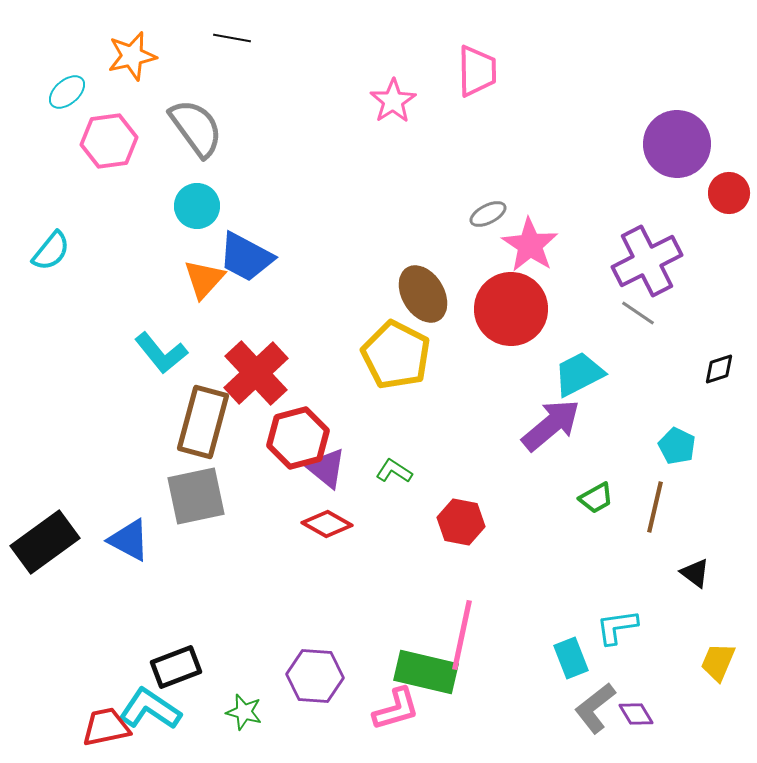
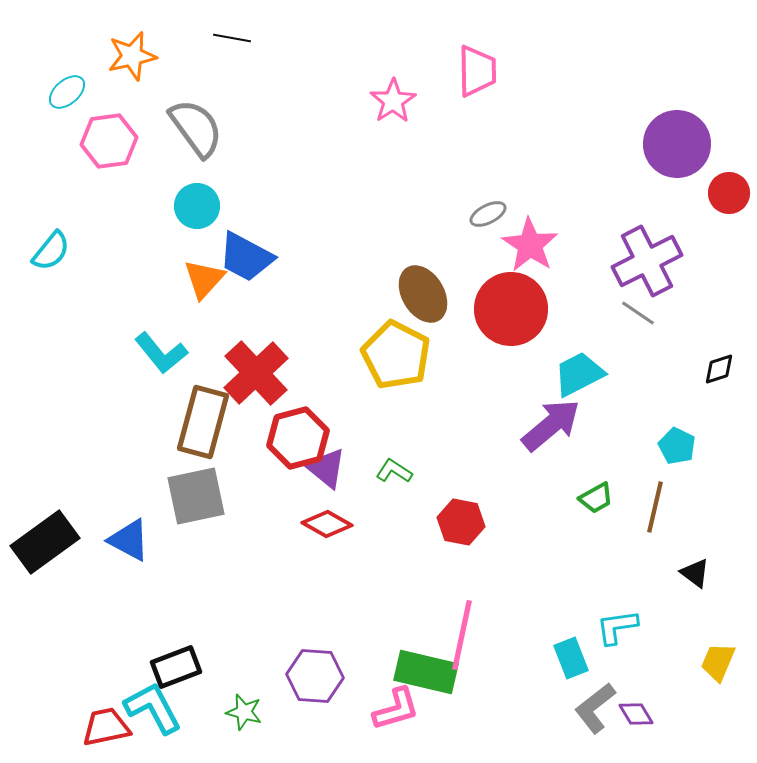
cyan L-shape at (150, 709): moved 3 px right, 1 px up; rotated 28 degrees clockwise
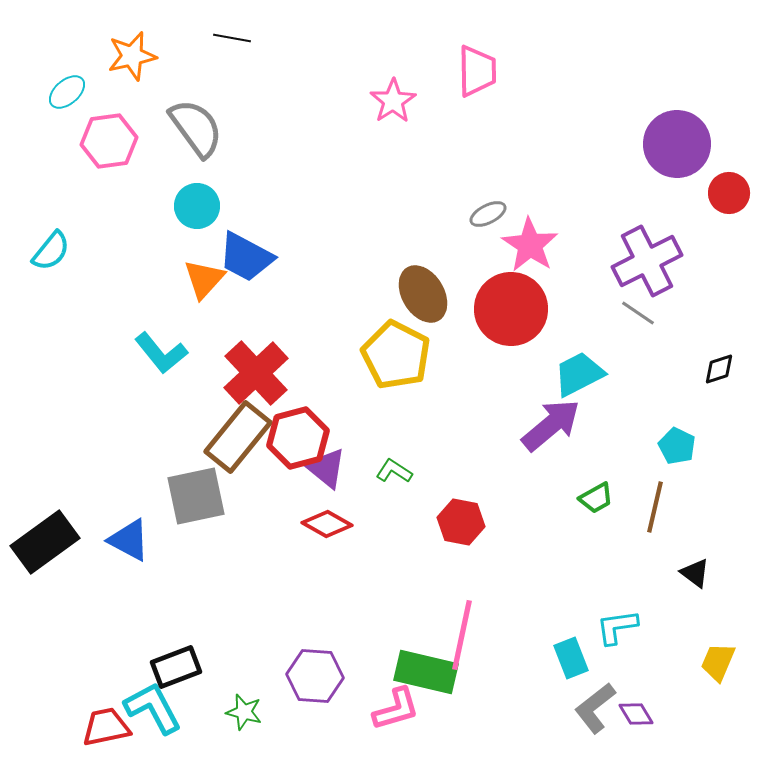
brown rectangle at (203, 422): moved 35 px right, 15 px down; rotated 24 degrees clockwise
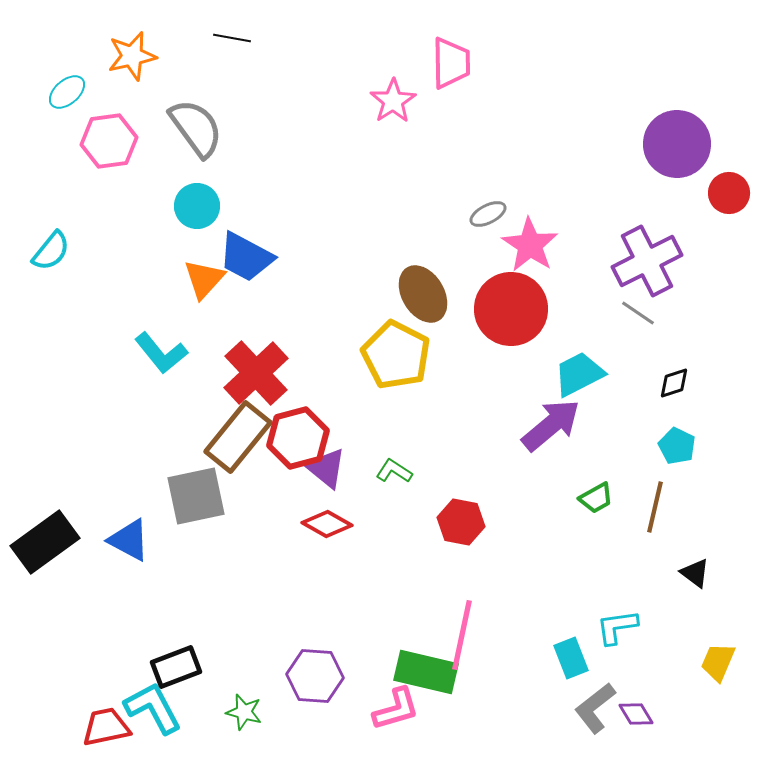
pink trapezoid at (477, 71): moved 26 px left, 8 px up
black diamond at (719, 369): moved 45 px left, 14 px down
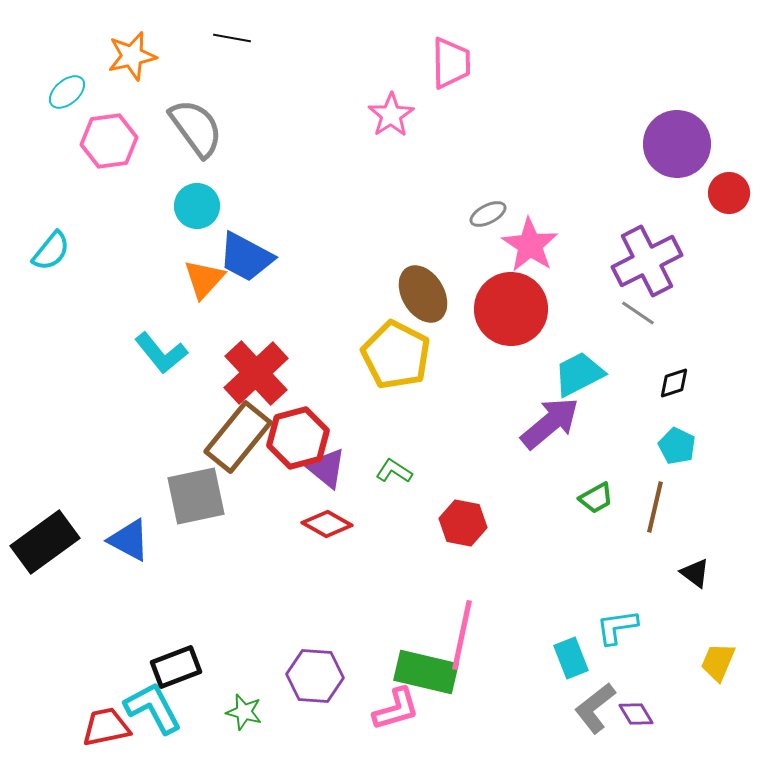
pink star at (393, 101): moved 2 px left, 14 px down
purple arrow at (551, 425): moved 1 px left, 2 px up
red hexagon at (461, 522): moved 2 px right, 1 px down
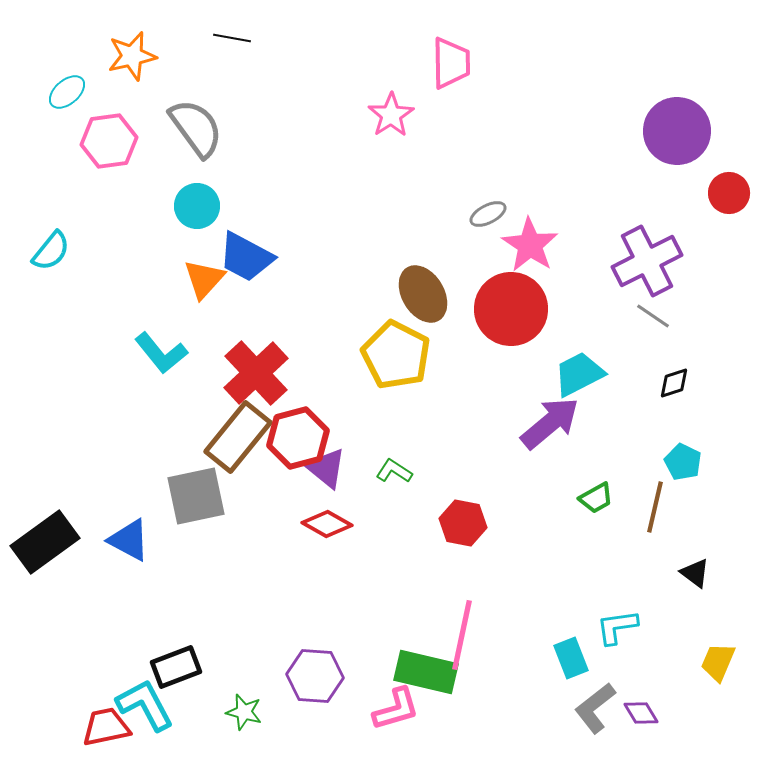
purple circle at (677, 144): moved 13 px up
gray line at (638, 313): moved 15 px right, 3 px down
cyan pentagon at (677, 446): moved 6 px right, 16 px down
cyan L-shape at (153, 708): moved 8 px left, 3 px up
purple diamond at (636, 714): moved 5 px right, 1 px up
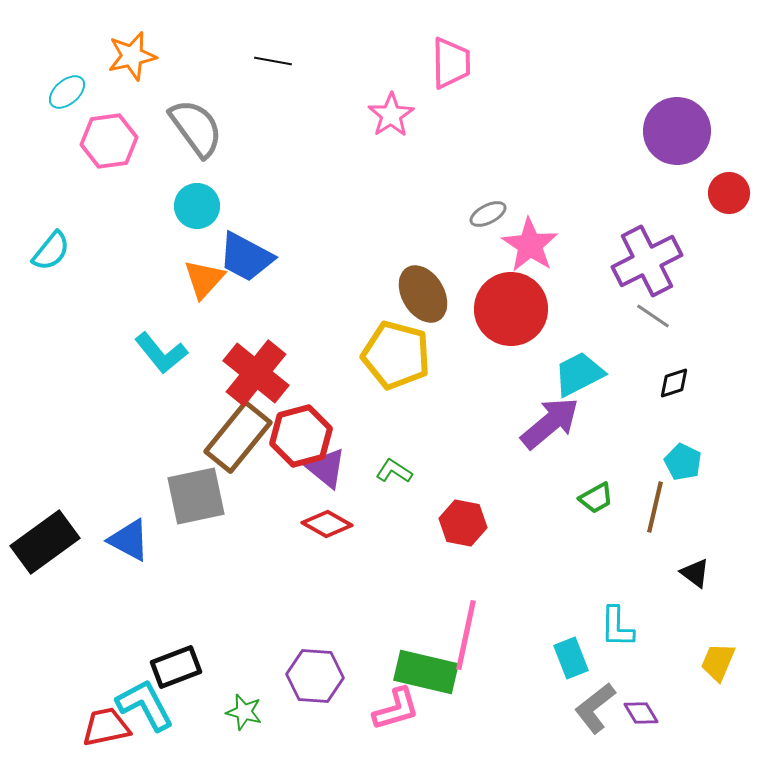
black line at (232, 38): moved 41 px right, 23 px down
yellow pentagon at (396, 355): rotated 12 degrees counterclockwise
red cross at (256, 373): rotated 8 degrees counterclockwise
red hexagon at (298, 438): moved 3 px right, 2 px up
cyan L-shape at (617, 627): rotated 81 degrees counterclockwise
pink line at (462, 635): moved 4 px right
